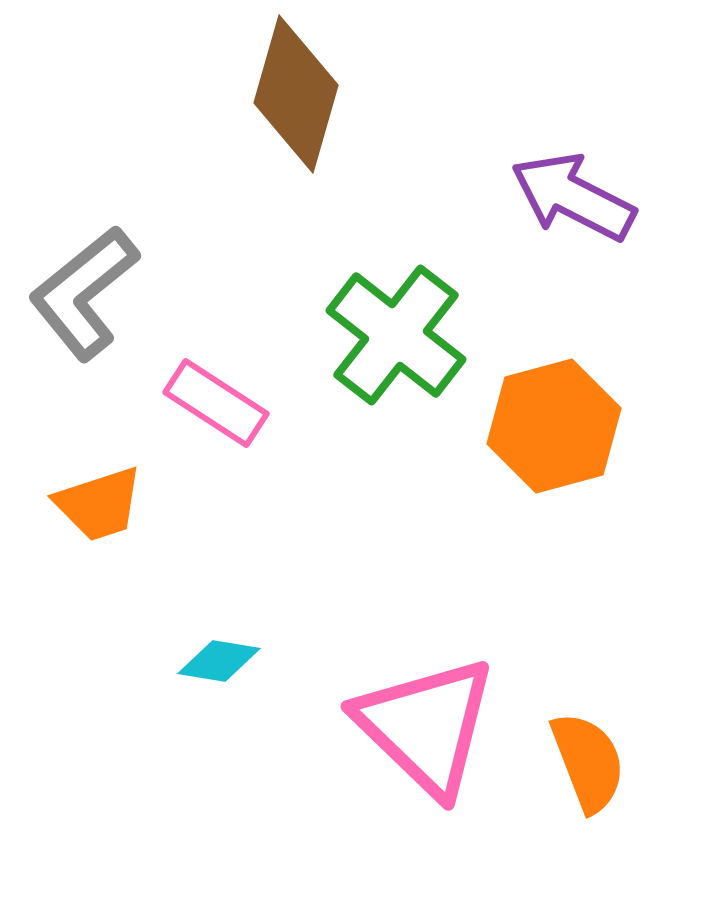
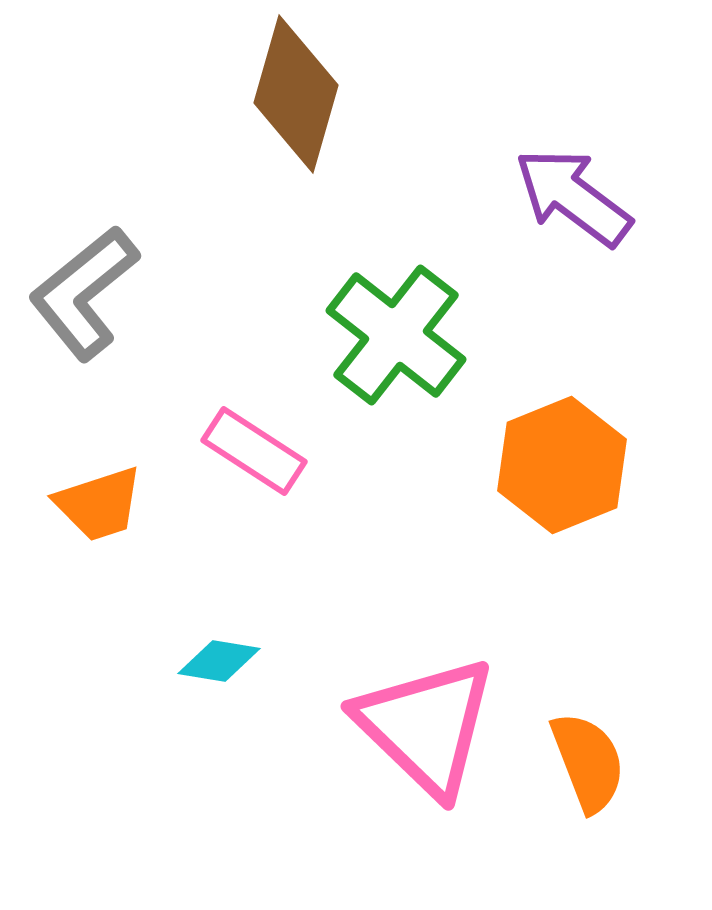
purple arrow: rotated 10 degrees clockwise
pink rectangle: moved 38 px right, 48 px down
orange hexagon: moved 8 px right, 39 px down; rotated 7 degrees counterclockwise
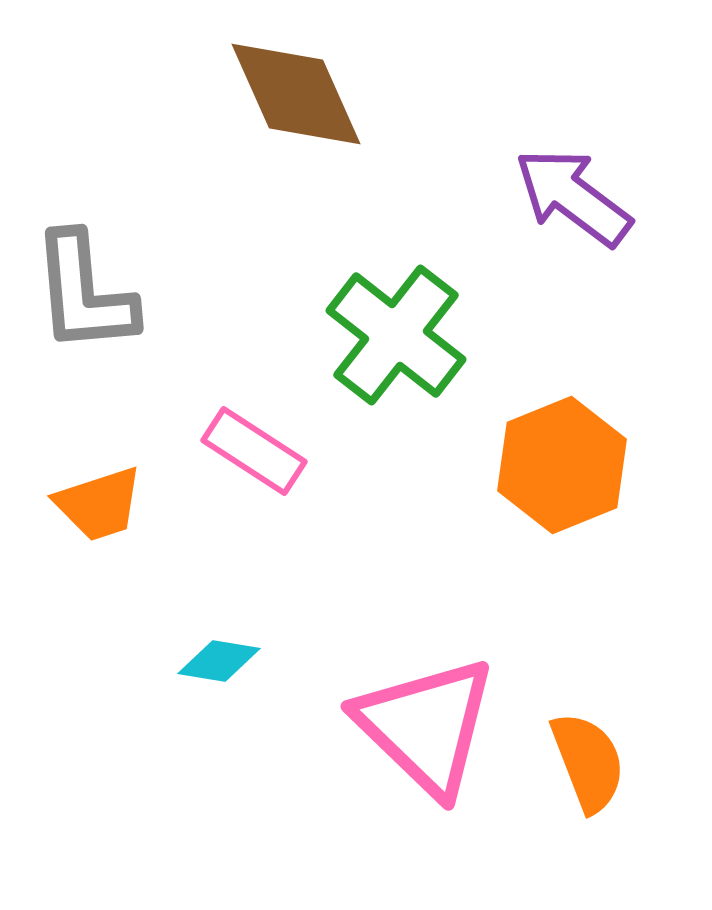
brown diamond: rotated 40 degrees counterclockwise
gray L-shape: rotated 56 degrees counterclockwise
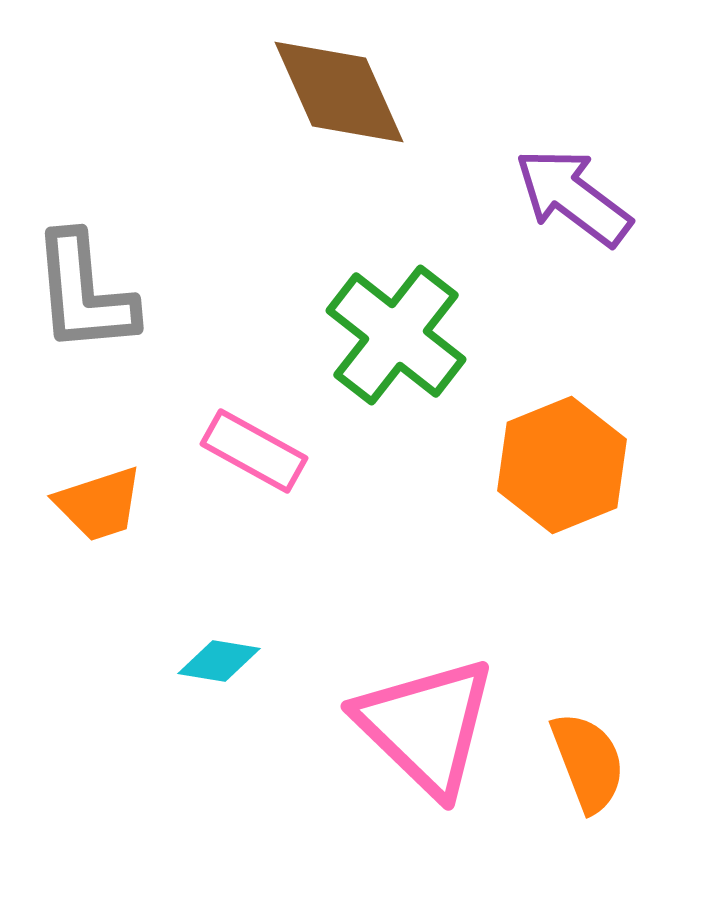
brown diamond: moved 43 px right, 2 px up
pink rectangle: rotated 4 degrees counterclockwise
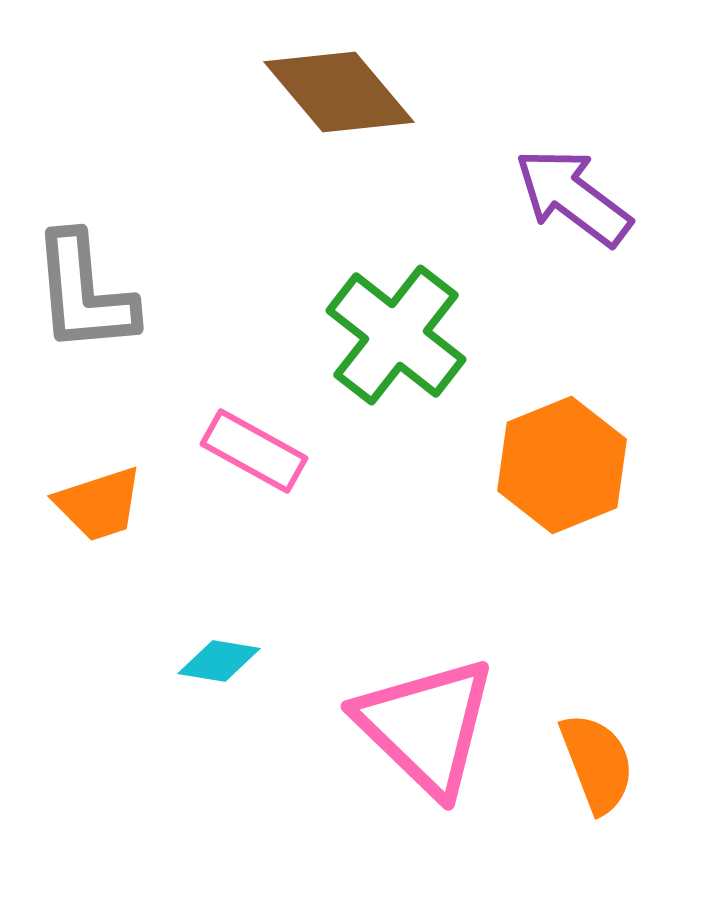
brown diamond: rotated 16 degrees counterclockwise
orange semicircle: moved 9 px right, 1 px down
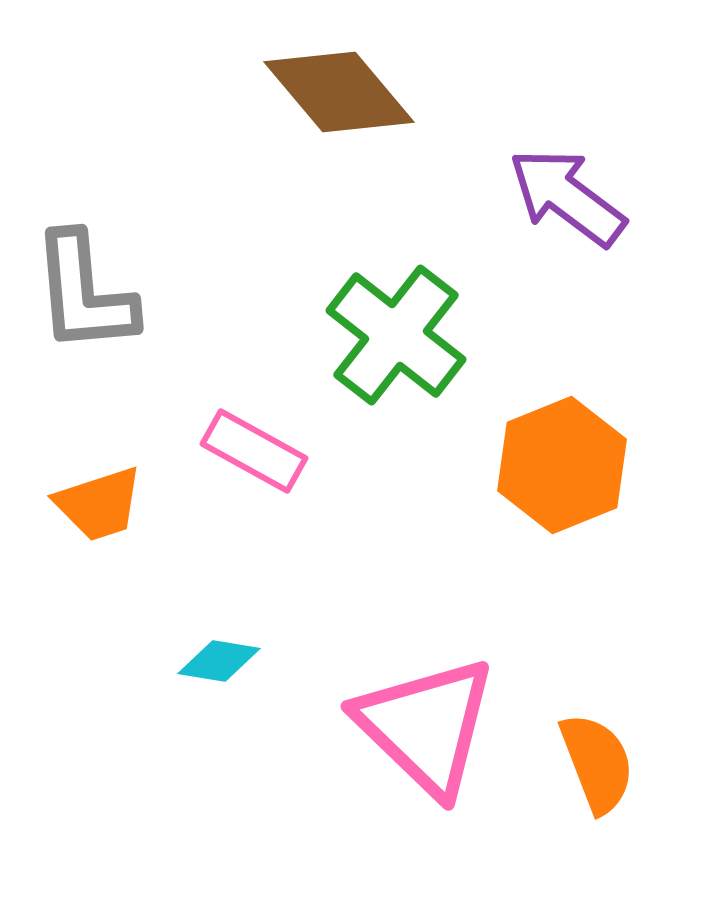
purple arrow: moved 6 px left
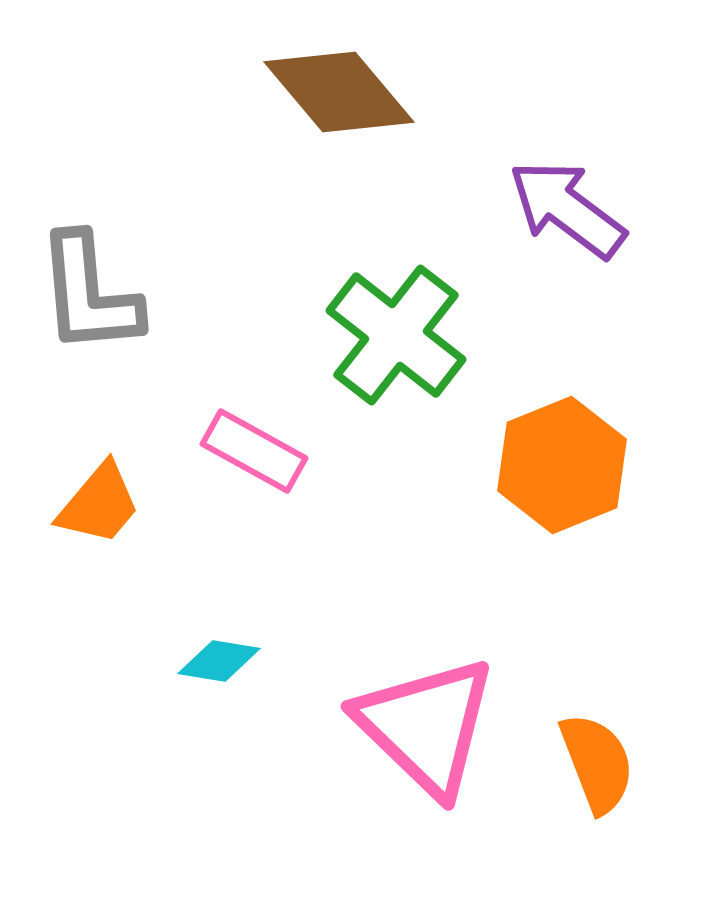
purple arrow: moved 12 px down
gray L-shape: moved 5 px right, 1 px down
orange trapezoid: rotated 32 degrees counterclockwise
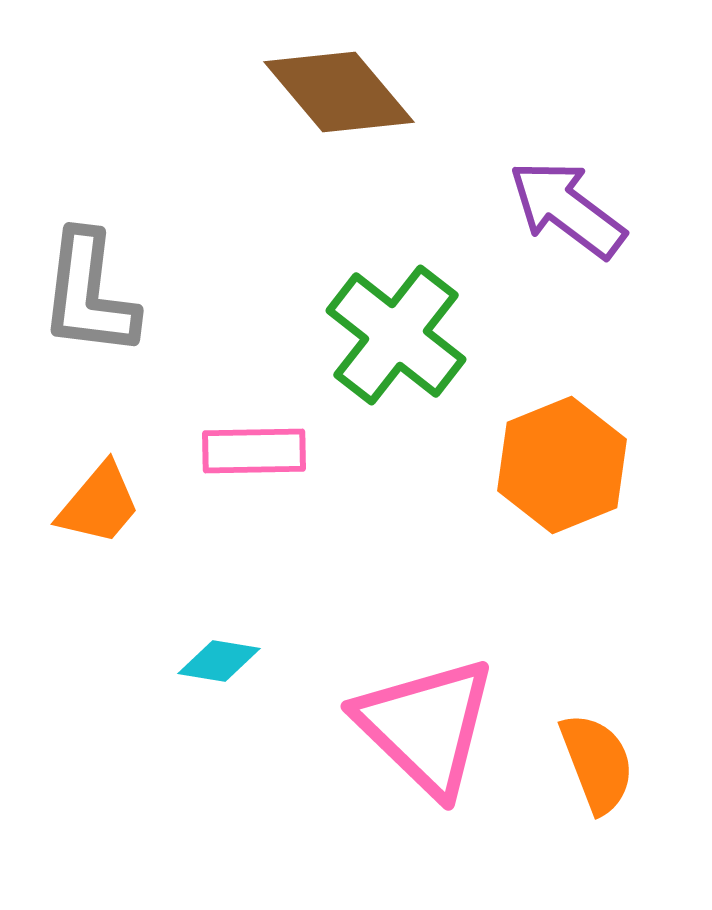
gray L-shape: rotated 12 degrees clockwise
pink rectangle: rotated 30 degrees counterclockwise
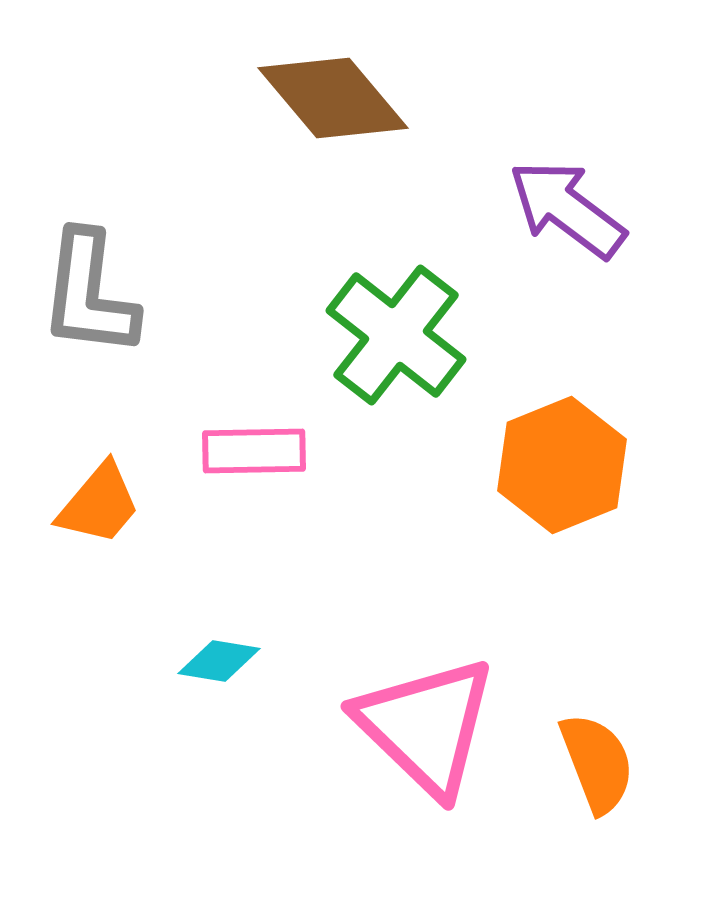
brown diamond: moved 6 px left, 6 px down
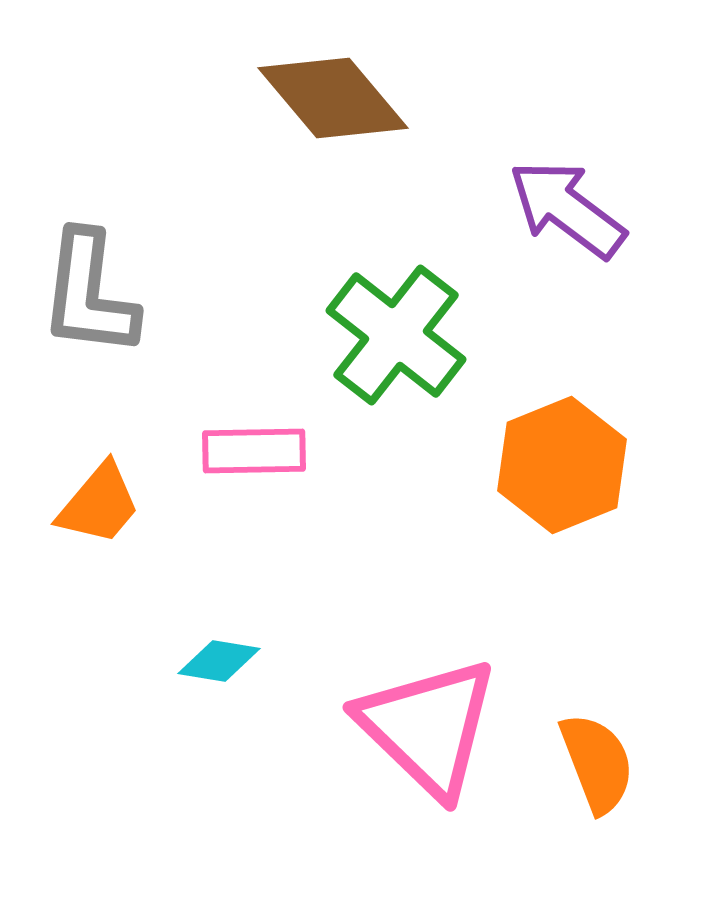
pink triangle: moved 2 px right, 1 px down
